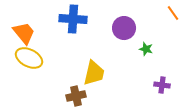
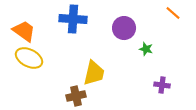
orange line: rotated 14 degrees counterclockwise
orange trapezoid: moved 2 px up; rotated 15 degrees counterclockwise
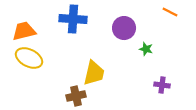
orange line: moved 3 px left, 1 px up; rotated 14 degrees counterclockwise
orange trapezoid: rotated 50 degrees counterclockwise
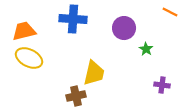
green star: rotated 16 degrees clockwise
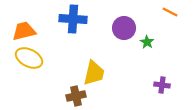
green star: moved 1 px right, 7 px up
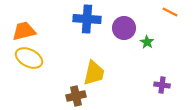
blue cross: moved 14 px right
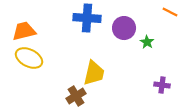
blue cross: moved 1 px up
brown cross: rotated 18 degrees counterclockwise
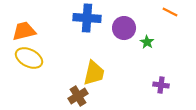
purple cross: moved 1 px left
brown cross: moved 2 px right
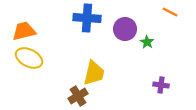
purple circle: moved 1 px right, 1 px down
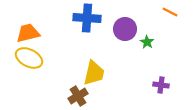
orange trapezoid: moved 4 px right, 2 px down
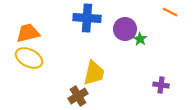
green star: moved 7 px left, 3 px up
